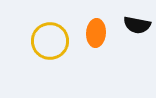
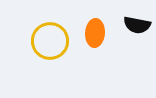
orange ellipse: moved 1 px left
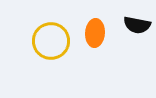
yellow circle: moved 1 px right
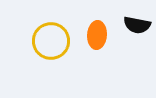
orange ellipse: moved 2 px right, 2 px down
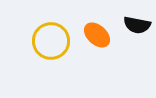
orange ellipse: rotated 52 degrees counterclockwise
